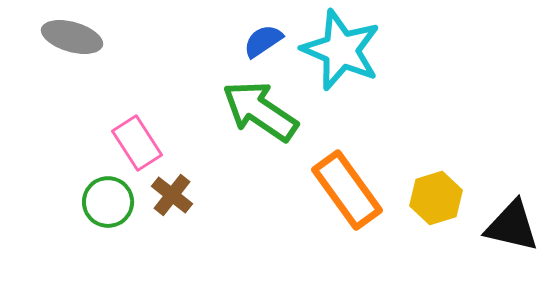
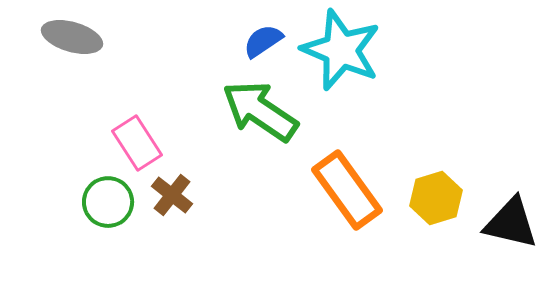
black triangle: moved 1 px left, 3 px up
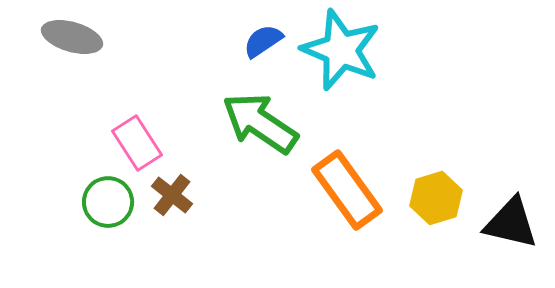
green arrow: moved 12 px down
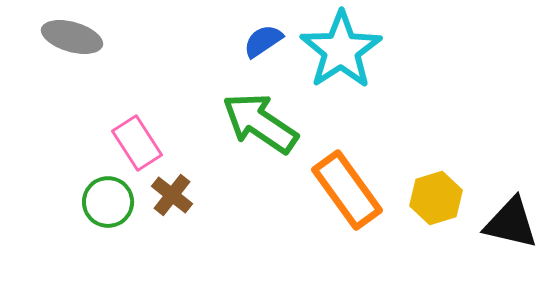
cyan star: rotated 16 degrees clockwise
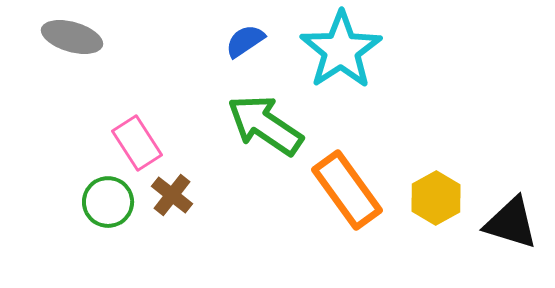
blue semicircle: moved 18 px left
green arrow: moved 5 px right, 2 px down
yellow hexagon: rotated 12 degrees counterclockwise
black triangle: rotated 4 degrees clockwise
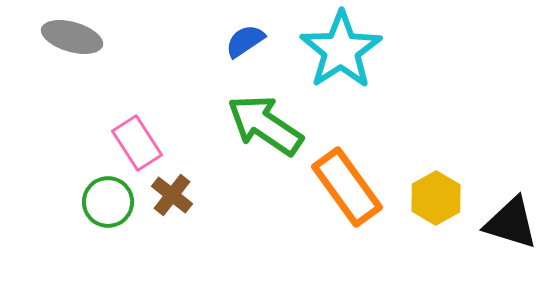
orange rectangle: moved 3 px up
